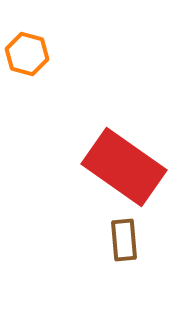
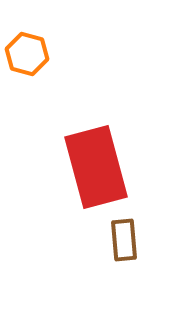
red rectangle: moved 28 px left; rotated 40 degrees clockwise
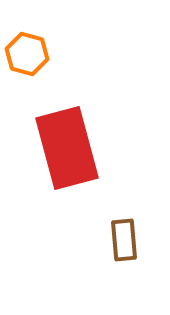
red rectangle: moved 29 px left, 19 px up
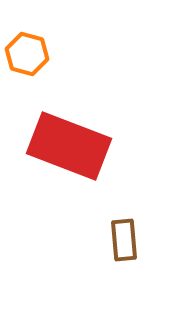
red rectangle: moved 2 px right, 2 px up; rotated 54 degrees counterclockwise
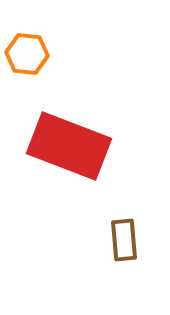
orange hexagon: rotated 9 degrees counterclockwise
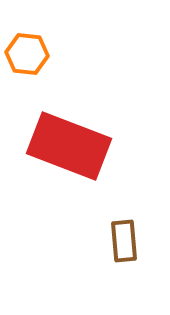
brown rectangle: moved 1 px down
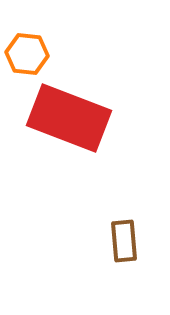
red rectangle: moved 28 px up
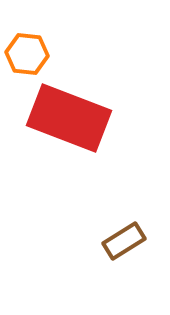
brown rectangle: rotated 63 degrees clockwise
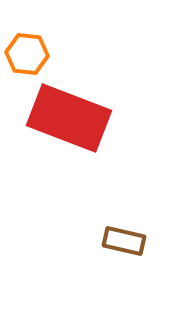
brown rectangle: rotated 45 degrees clockwise
